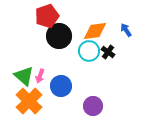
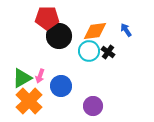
red pentagon: moved 2 px down; rotated 20 degrees clockwise
green triangle: moved 2 px left, 2 px down; rotated 50 degrees clockwise
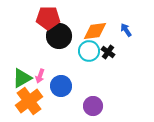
red pentagon: moved 1 px right
orange cross: rotated 8 degrees clockwise
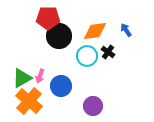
cyan circle: moved 2 px left, 5 px down
orange cross: rotated 12 degrees counterclockwise
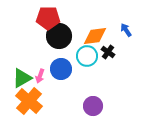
orange diamond: moved 5 px down
blue circle: moved 17 px up
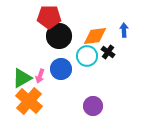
red pentagon: moved 1 px right, 1 px up
blue arrow: moved 2 px left; rotated 32 degrees clockwise
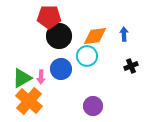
blue arrow: moved 4 px down
black cross: moved 23 px right, 14 px down; rotated 32 degrees clockwise
pink arrow: moved 1 px right, 1 px down; rotated 16 degrees counterclockwise
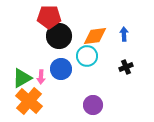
black cross: moved 5 px left, 1 px down
purple circle: moved 1 px up
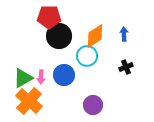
orange diamond: rotated 25 degrees counterclockwise
blue circle: moved 3 px right, 6 px down
green triangle: moved 1 px right
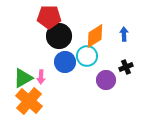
blue circle: moved 1 px right, 13 px up
purple circle: moved 13 px right, 25 px up
